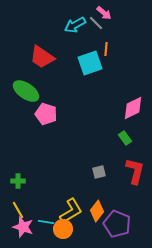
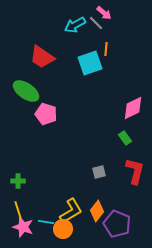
yellow line: rotated 12 degrees clockwise
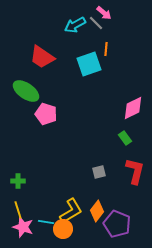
cyan square: moved 1 px left, 1 px down
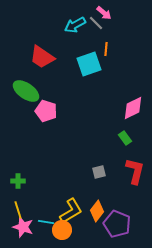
pink pentagon: moved 3 px up
orange circle: moved 1 px left, 1 px down
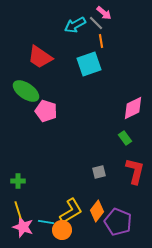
orange line: moved 5 px left, 8 px up; rotated 16 degrees counterclockwise
red trapezoid: moved 2 px left
purple pentagon: moved 1 px right, 2 px up
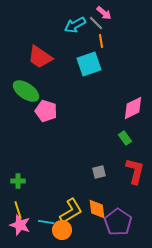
orange diamond: moved 2 px up; rotated 45 degrees counterclockwise
purple pentagon: rotated 12 degrees clockwise
pink star: moved 3 px left, 2 px up
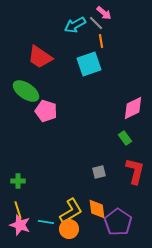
orange circle: moved 7 px right, 1 px up
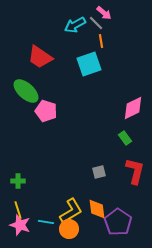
green ellipse: rotated 8 degrees clockwise
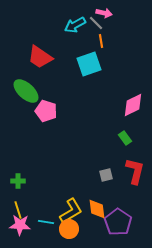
pink arrow: rotated 28 degrees counterclockwise
pink diamond: moved 3 px up
gray square: moved 7 px right, 3 px down
pink star: rotated 15 degrees counterclockwise
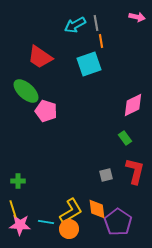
pink arrow: moved 33 px right, 4 px down
gray line: rotated 35 degrees clockwise
yellow line: moved 5 px left, 1 px up
